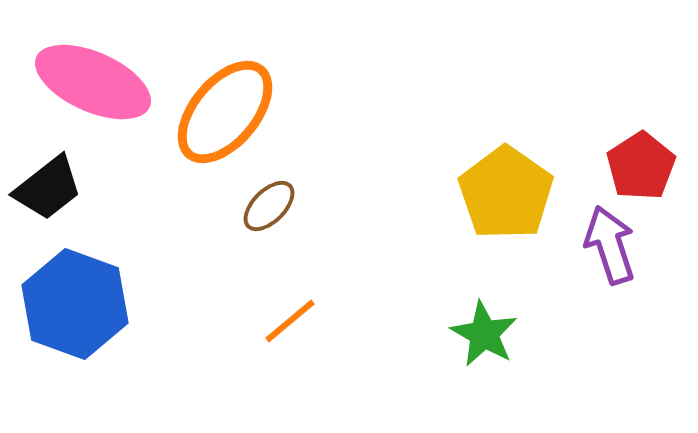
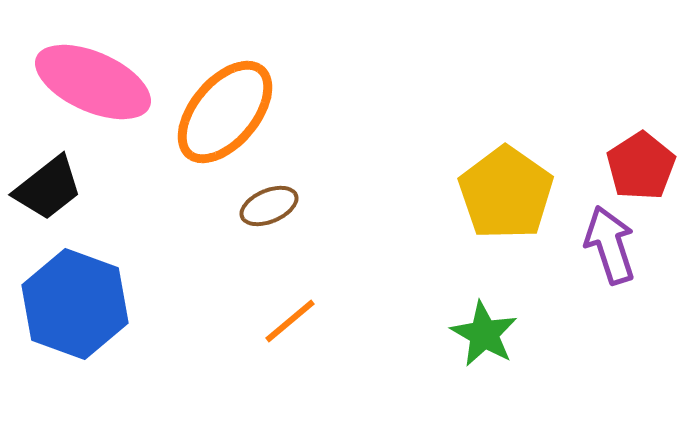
brown ellipse: rotated 22 degrees clockwise
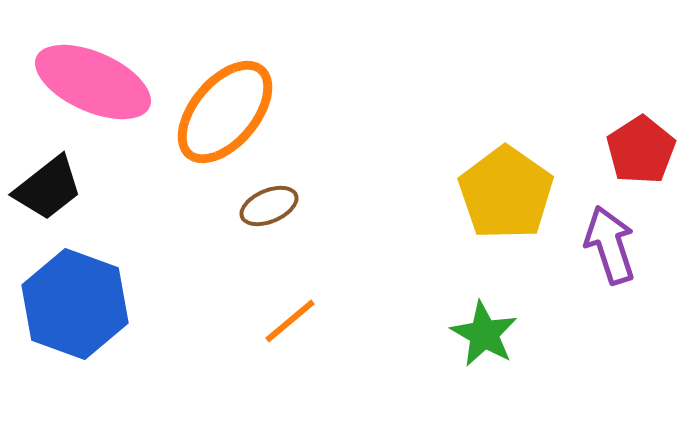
red pentagon: moved 16 px up
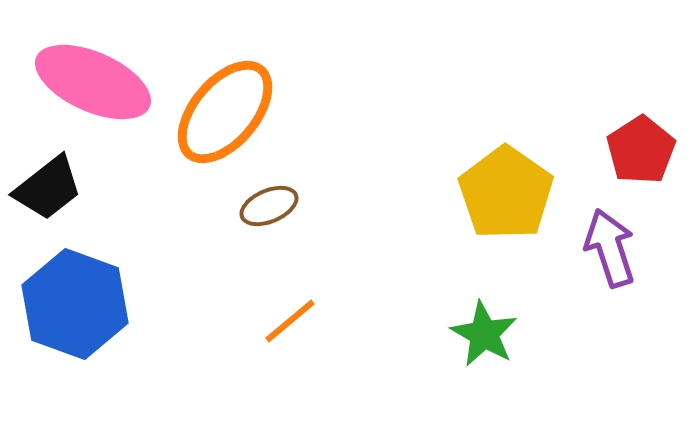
purple arrow: moved 3 px down
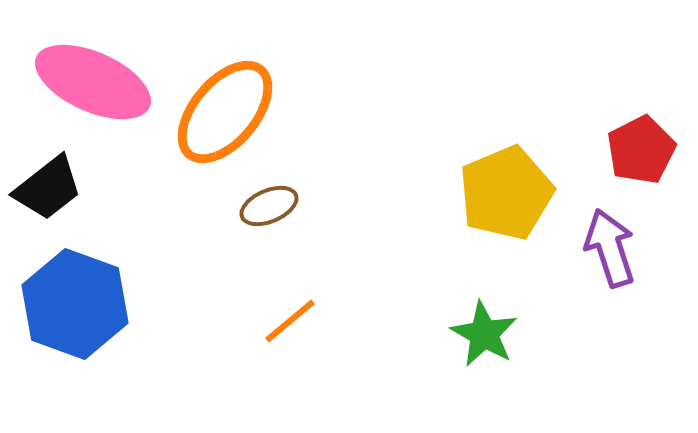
red pentagon: rotated 6 degrees clockwise
yellow pentagon: rotated 14 degrees clockwise
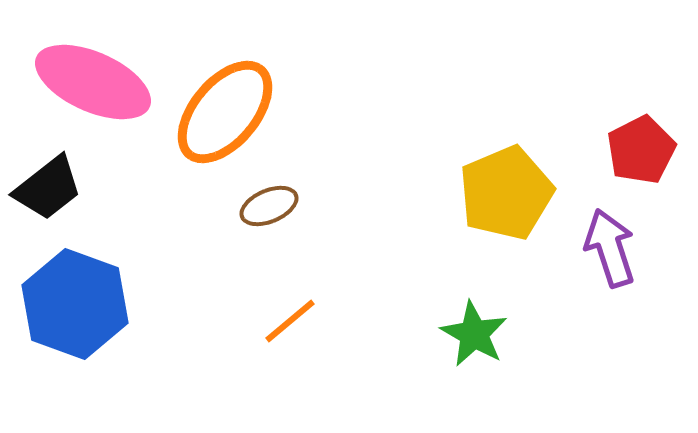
green star: moved 10 px left
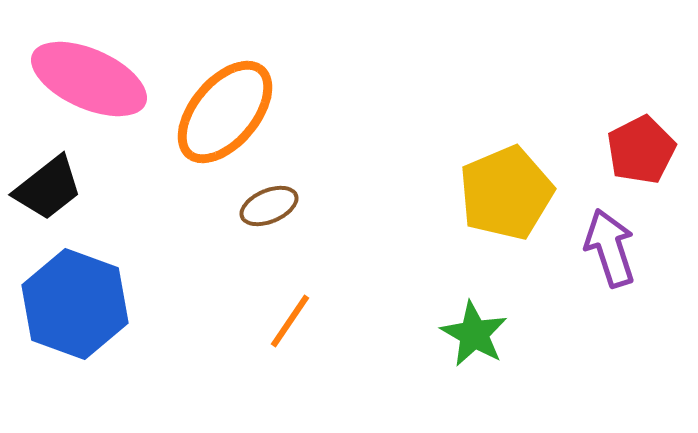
pink ellipse: moved 4 px left, 3 px up
orange line: rotated 16 degrees counterclockwise
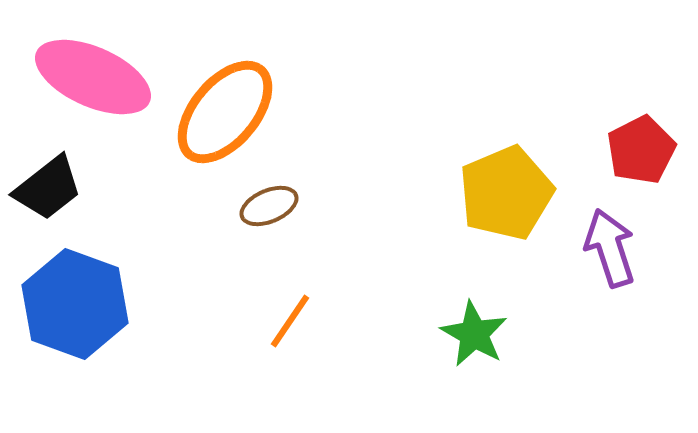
pink ellipse: moved 4 px right, 2 px up
